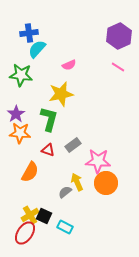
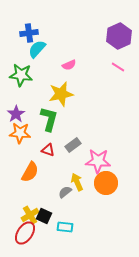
cyan rectangle: rotated 21 degrees counterclockwise
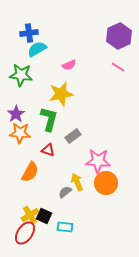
cyan semicircle: rotated 18 degrees clockwise
gray rectangle: moved 9 px up
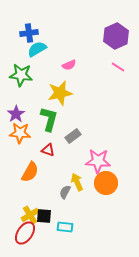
purple hexagon: moved 3 px left
yellow star: moved 1 px left, 1 px up
gray semicircle: rotated 24 degrees counterclockwise
black square: rotated 21 degrees counterclockwise
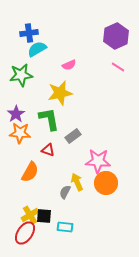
green star: rotated 15 degrees counterclockwise
green L-shape: rotated 25 degrees counterclockwise
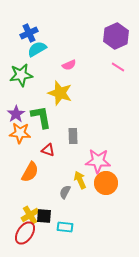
blue cross: rotated 18 degrees counterclockwise
yellow star: rotated 30 degrees clockwise
green L-shape: moved 8 px left, 2 px up
gray rectangle: rotated 56 degrees counterclockwise
yellow arrow: moved 3 px right, 2 px up
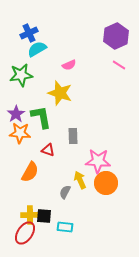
pink line: moved 1 px right, 2 px up
yellow cross: rotated 30 degrees clockwise
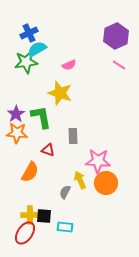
green star: moved 5 px right, 13 px up
orange star: moved 3 px left
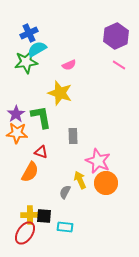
red triangle: moved 7 px left, 2 px down
pink star: rotated 20 degrees clockwise
